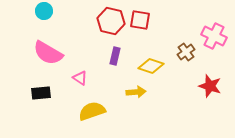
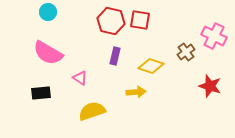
cyan circle: moved 4 px right, 1 px down
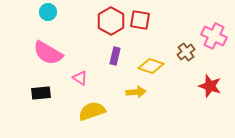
red hexagon: rotated 16 degrees clockwise
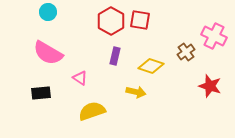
yellow arrow: rotated 18 degrees clockwise
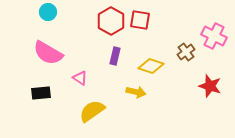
yellow semicircle: rotated 16 degrees counterclockwise
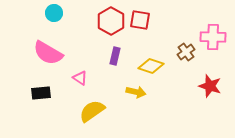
cyan circle: moved 6 px right, 1 px down
pink cross: moved 1 px left, 1 px down; rotated 25 degrees counterclockwise
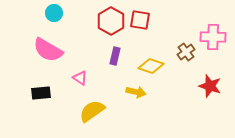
pink semicircle: moved 3 px up
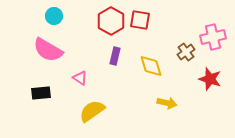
cyan circle: moved 3 px down
pink cross: rotated 15 degrees counterclockwise
yellow diamond: rotated 55 degrees clockwise
red star: moved 7 px up
yellow arrow: moved 31 px right, 11 px down
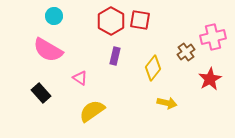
yellow diamond: moved 2 px right, 2 px down; rotated 55 degrees clockwise
red star: rotated 25 degrees clockwise
black rectangle: rotated 54 degrees clockwise
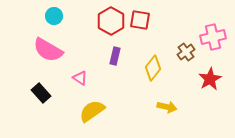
yellow arrow: moved 4 px down
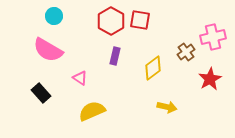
yellow diamond: rotated 15 degrees clockwise
yellow semicircle: rotated 12 degrees clockwise
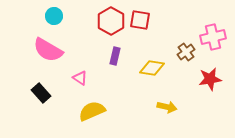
yellow diamond: moved 1 px left; rotated 45 degrees clockwise
red star: rotated 20 degrees clockwise
